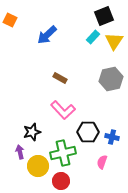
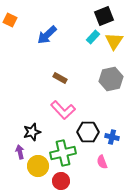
pink semicircle: rotated 40 degrees counterclockwise
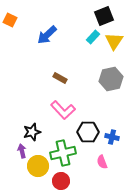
purple arrow: moved 2 px right, 1 px up
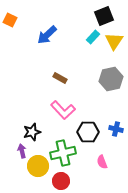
blue cross: moved 4 px right, 8 px up
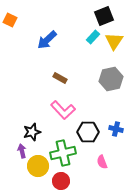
blue arrow: moved 5 px down
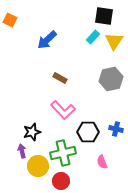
black square: rotated 30 degrees clockwise
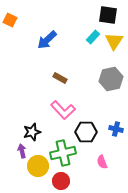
black square: moved 4 px right, 1 px up
black hexagon: moved 2 px left
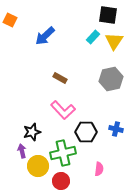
blue arrow: moved 2 px left, 4 px up
pink semicircle: moved 3 px left, 7 px down; rotated 152 degrees counterclockwise
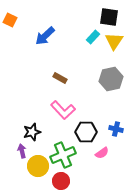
black square: moved 1 px right, 2 px down
green cross: moved 2 px down; rotated 10 degrees counterclockwise
pink semicircle: moved 3 px right, 16 px up; rotated 48 degrees clockwise
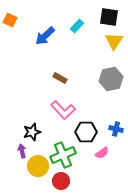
cyan rectangle: moved 16 px left, 11 px up
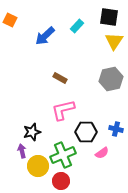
pink L-shape: rotated 120 degrees clockwise
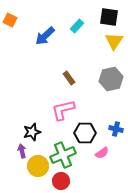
brown rectangle: moved 9 px right; rotated 24 degrees clockwise
black hexagon: moved 1 px left, 1 px down
